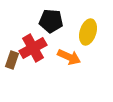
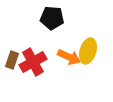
black pentagon: moved 1 px right, 3 px up
yellow ellipse: moved 19 px down
red cross: moved 14 px down
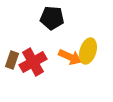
orange arrow: moved 1 px right
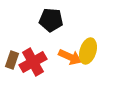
black pentagon: moved 1 px left, 2 px down
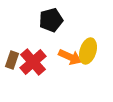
black pentagon: rotated 20 degrees counterclockwise
red cross: rotated 12 degrees counterclockwise
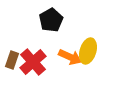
black pentagon: rotated 15 degrees counterclockwise
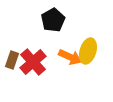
black pentagon: moved 2 px right
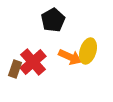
brown rectangle: moved 3 px right, 9 px down
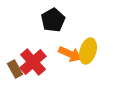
orange arrow: moved 3 px up
brown rectangle: rotated 48 degrees counterclockwise
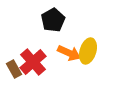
orange arrow: moved 1 px left, 1 px up
brown rectangle: moved 1 px left
